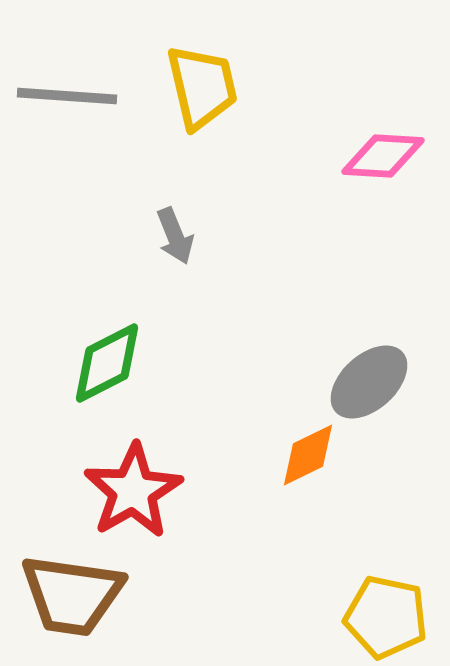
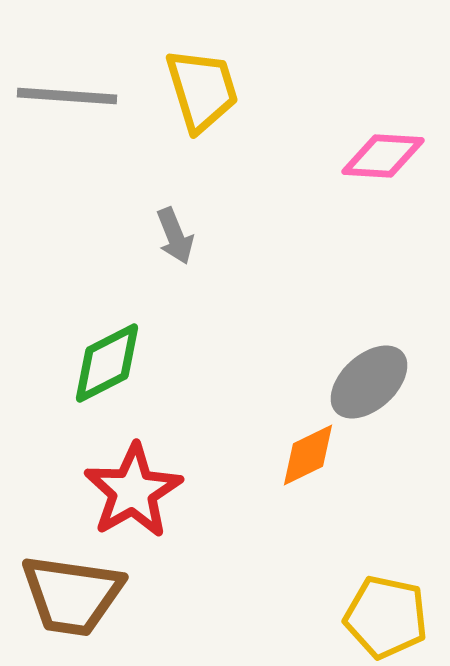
yellow trapezoid: moved 3 px down; rotated 4 degrees counterclockwise
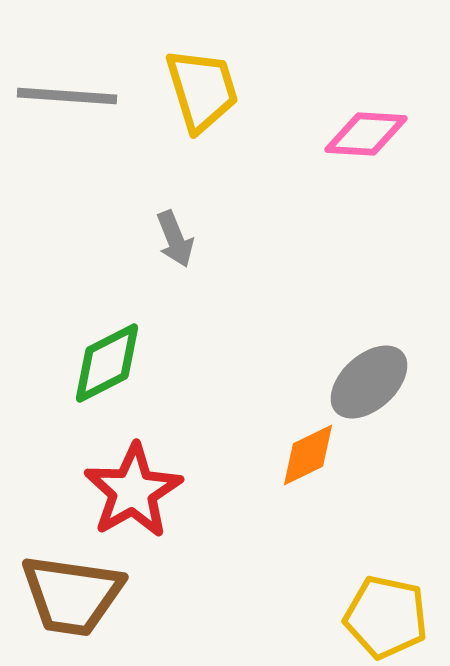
pink diamond: moved 17 px left, 22 px up
gray arrow: moved 3 px down
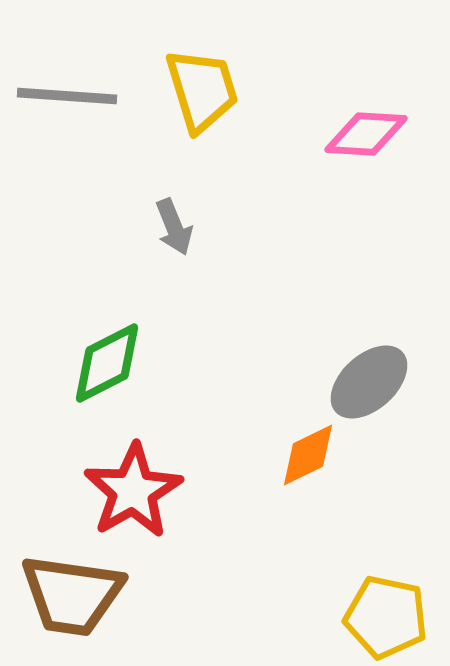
gray arrow: moved 1 px left, 12 px up
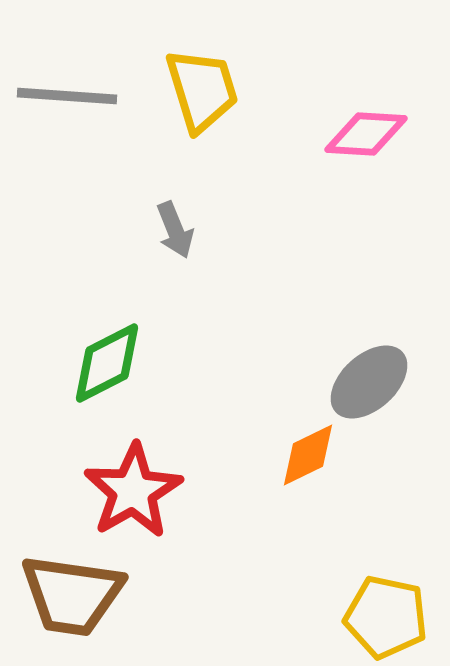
gray arrow: moved 1 px right, 3 px down
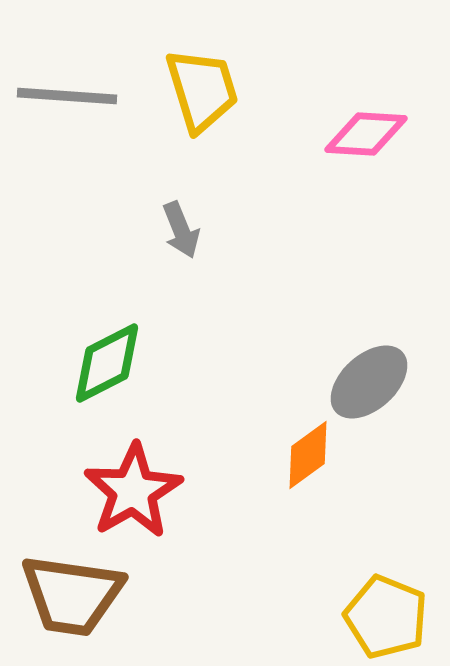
gray arrow: moved 6 px right
orange diamond: rotated 10 degrees counterclockwise
yellow pentagon: rotated 10 degrees clockwise
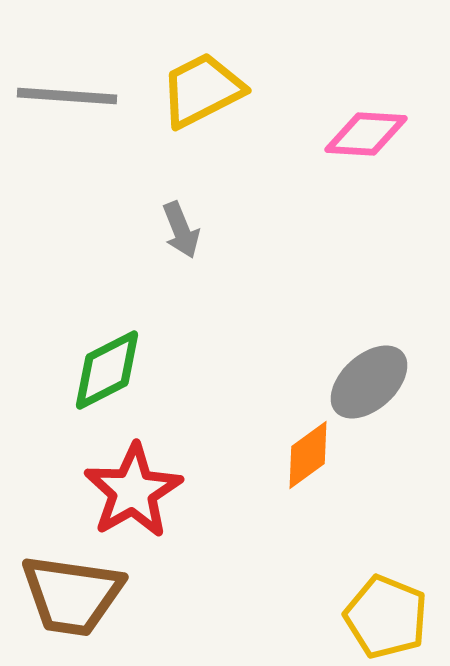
yellow trapezoid: rotated 100 degrees counterclockwise
green diamond: moved 7 px down
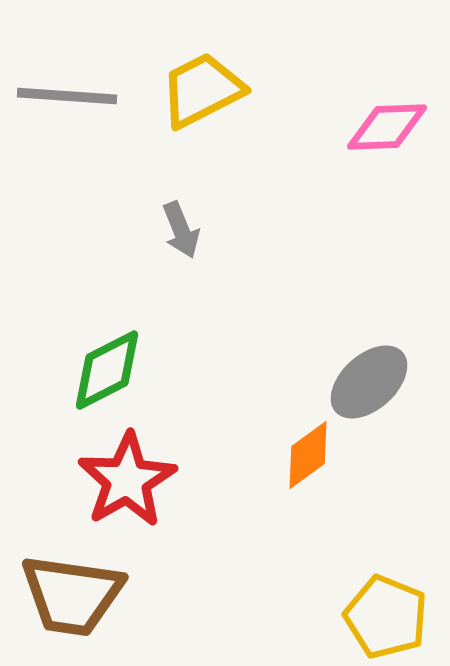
pink diamond: moved 21 px right, 7 px up; rotated 6 degrees counterclockwise
red star: moved 6 px left, 11 px up
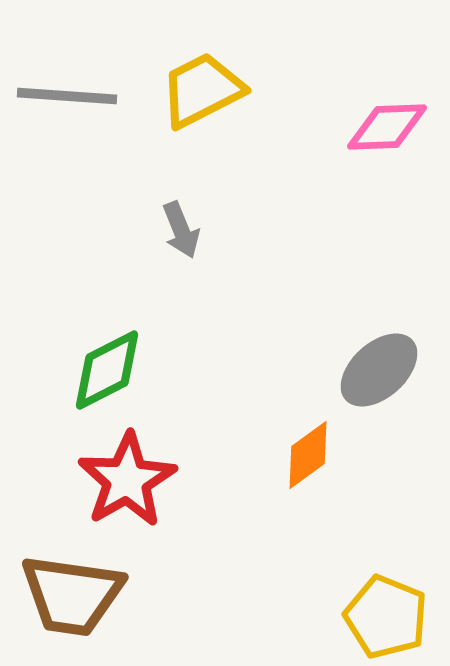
gray ellipse: moved 10 px right, 12 px up
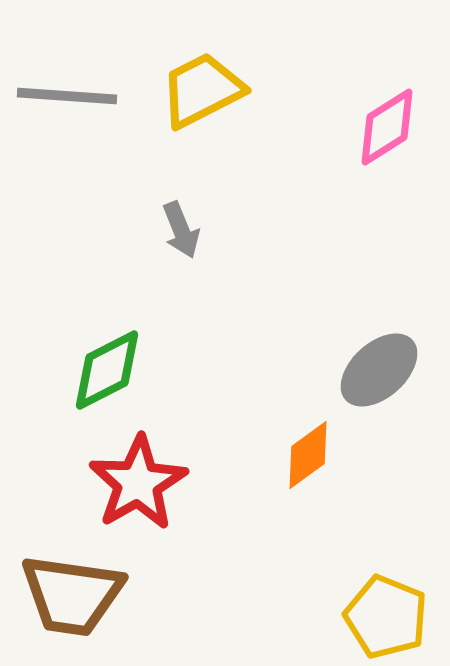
pink diamond: rotated 30 degrees counterclockwise
red star: moved 11 px right, 3 px down
